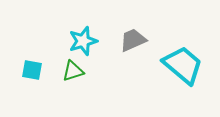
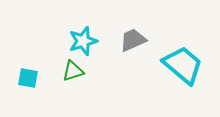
cyan square: moved 4 px left, 8 px down
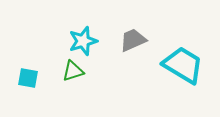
cyan trapezoid: rotated 9 degrees counterclockwise
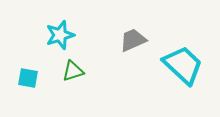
cyan star: moved 23 px left, 6 px up
cyan trapezoid: rotated 12 degrees clockwise
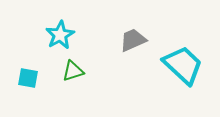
cyan star: rotated 12 degrees counterclockwise
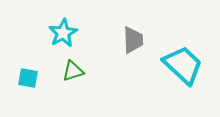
cyan star: moved 3 px right, 2 px up
gray trapezoid: rotated 112 degrees clockwise
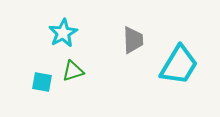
cyan trapezoid: moved 4 px left; rotated 78 degrees clockwise
cyan square: moved 14 px right, 4 px down
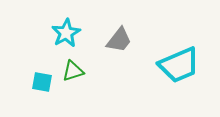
cyan star: moved 3 px right
gray trapezoid: moved 14 px left; rotated 40 degrees clockwise
cyan trapezoid: rotated 36 degrees clockwise
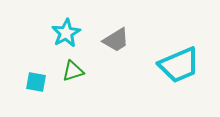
gray trapezoid: moved 3 px left; rotated 20 degrees clockwise
cyan square: moved 6 px left
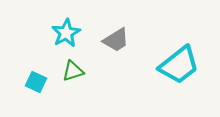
cyan trapezoid: rotated 15 degrees counterclockwise
cyan square: rotated 15 degrees clockwise
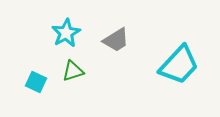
cyan trapezoid: rotated 9 degrees counterclockwise
